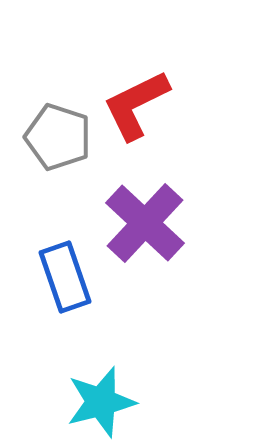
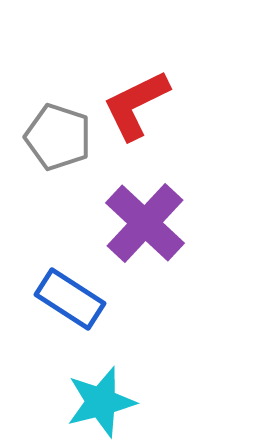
blue rectangle: moved 5 px right, 22 px down; rotated 38 degrees counterclockwise
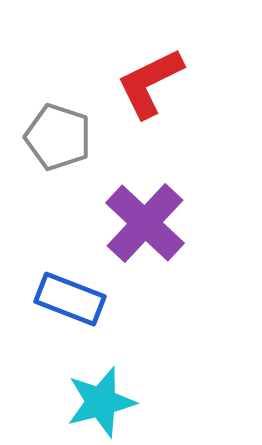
red L-shape: moved 14 px right, 22 px up
blue rectangle: rotated 12 degrees counterclockwise
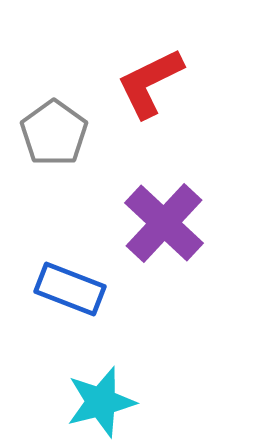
gray pentagon: moved 4 px left, 4 px up; rotated 18 degrees clockwise
purple cross: moved 19 px right
blue rectangle: moved 10 px up
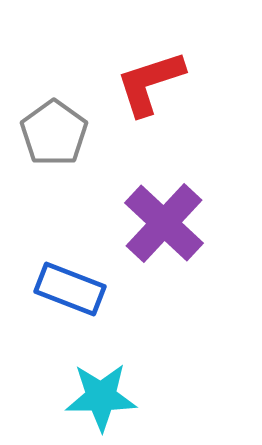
red L-shape: rotated 8 degrees clockwise
cyan star: moved 5 px up; rotated 14 degrees clockwise
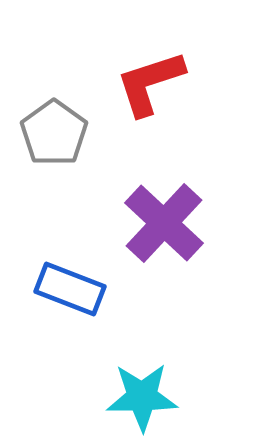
cyan star: moved 41 px right
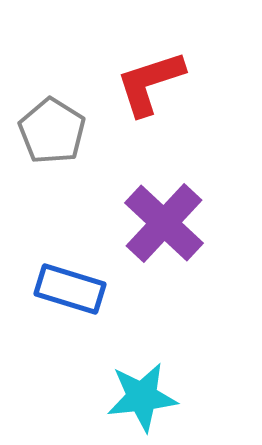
gray pentagon: moved 2 px left, 2 px up; rotated 4 degrees counterclockwise
blue rectangle: rotated 4 degrees counterclockwise
cyan star: rotated 6 degrees counterclockwise
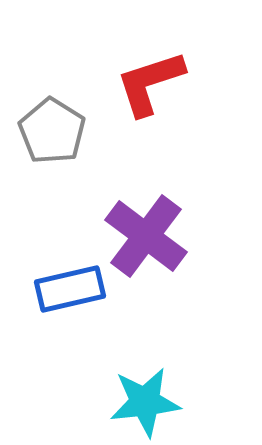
purple cross: moved 18 px left, 13 px down; rotated 6 degrees counterclockwise
blue rectangle: rotated 30 degrees counterclockwise
cyan star: moved 3 px right, 5 px down
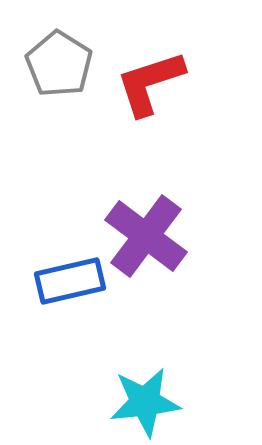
gray pentagon: moved 7 px right, 67 px up
blue rectangle: moved 8 px up
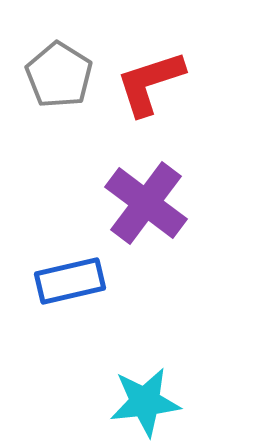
gray pentagon: moved 11 px down
purple cross: moved 33 px up
